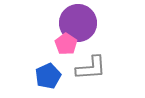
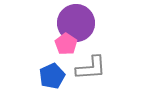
purple circle: moved 2 px left
blue pentagon: moved 4 px right
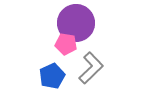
pink pentagon: rotated 25 degrees counterclockwise
gray L-shape: rotated 40 degrees counterclockwise
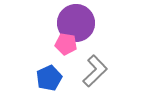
gray L-shape: moved 4 px right, 3 px down
blue pentagon: moved 3 px left, 2 px down
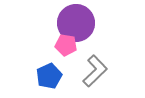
pink pentagon: moved 1 px down
blue pentagon: moved 2 px up
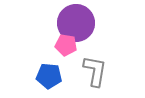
gray L-shape: rotated 36 degrees counterclockwise
blue pentagon: rotated 30 degrees clockwise
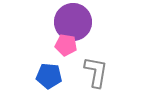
purple circle: moved 3 px left, 1 px up
gray L-shape: moved 1 px right, 1 px down
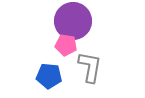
purple circle: moved 1 px up
gray L-shape: moved 6 px left, 5 px up
